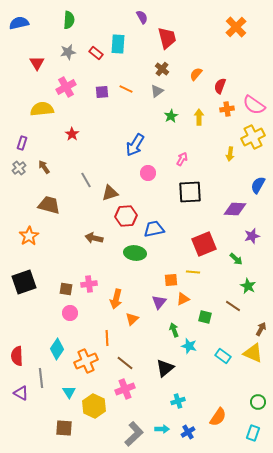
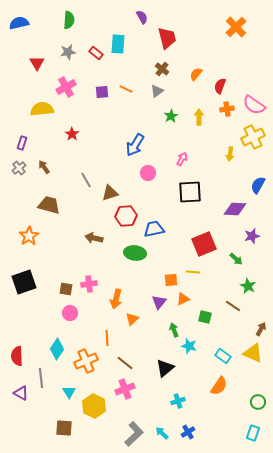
orange semicircle at (218, 417): moved 1 px right, 31 px up
cyan arrow at (162, 429): moved 4 px down; rotated 136 degrees counterclockwise
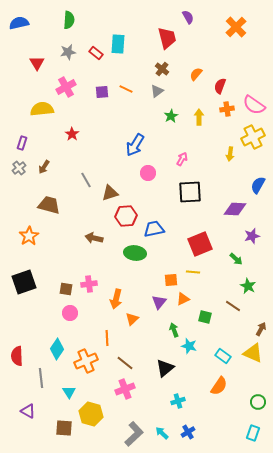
purple semicircle at (142, 17): moved 46 px right
brown arrow at (44, 167): rotated 112 degrees counterclockwise
red square at (204, 244): moved 4 px left
purple triangle at (21, 393): moved 7 px right, 18 px down
yellow hexagon at (94, 406): moved 3 px left, 8 px down; rotated 10 degrees counterclockwise
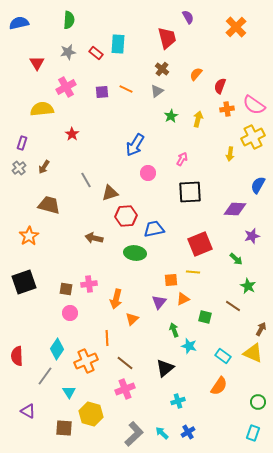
yellow arrow at (199, 117): moved 1 px left, 2 px down; rotated 14 degrees clockwise
gray line at (41, 378): moved 4 px right, 2 px up; rotated 42 degrees clockwise
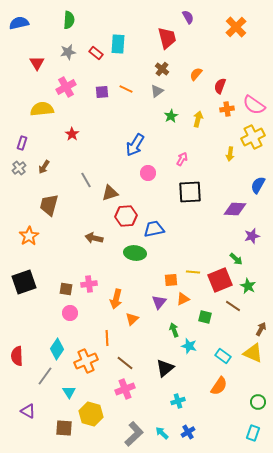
brown trapezoid at (49, 205): rotated 90 degrees counterclockwise
red square at (200, 244): moved 20 px right, 36 px down
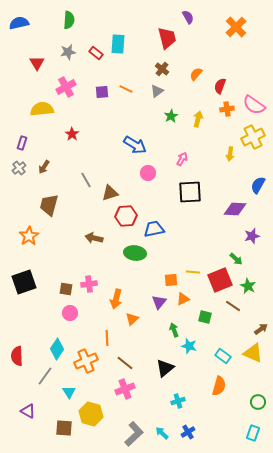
blue arrow at (135, 145): rotated 90 degrees counterclockwise
brown arrow at (261, 329): rotated 24 degrees clockwise
orange semicircle at (219, 386): rotated 18 degrees counterclockwise
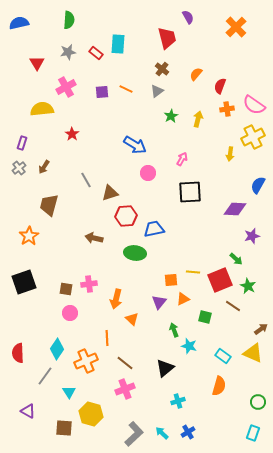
orange triangle at (132, 319): rotated 32 degrees counterclockwise
red semicircle at (17, 356): moved 1 px right, 3 px up
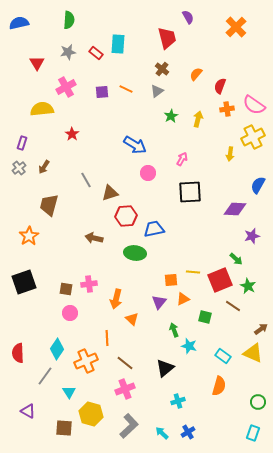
gray L-shape at (134, 434): moved 5 px left, 8 px up
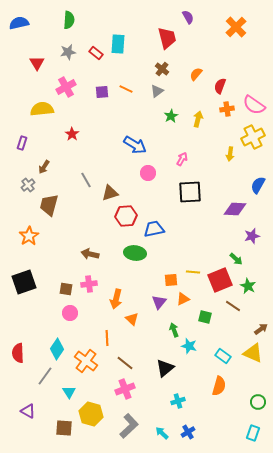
gray cross at (19, 168): moved 9 px right, 17 px down
brown arrow at (94, 238): moved 4 px left, 16 px down
orange cross at (86, 361): rotated 30 degrees counterclockwise
